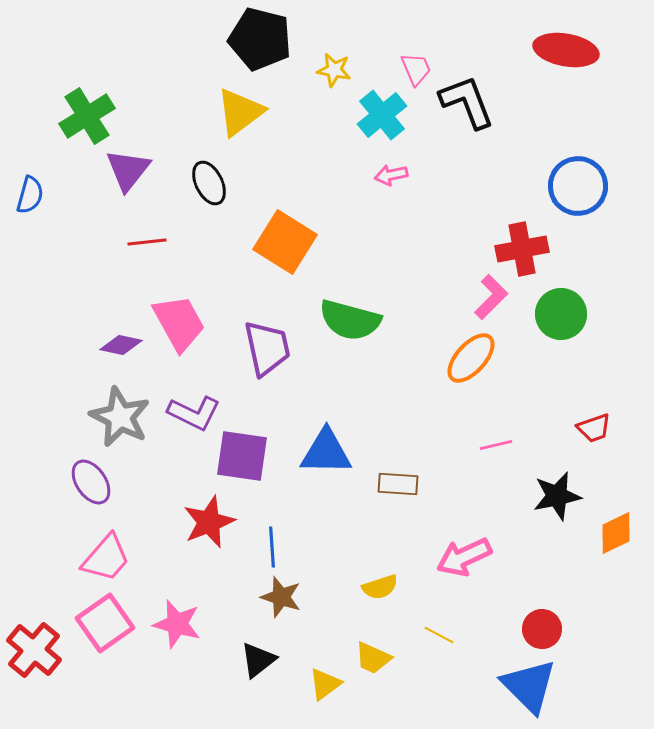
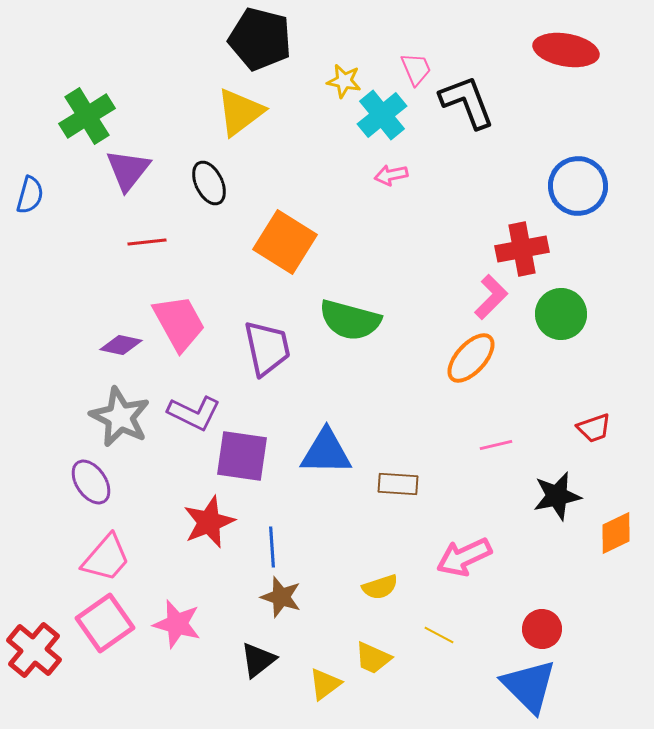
yellow star at (334, 70): moved 10 px right, 11 px down
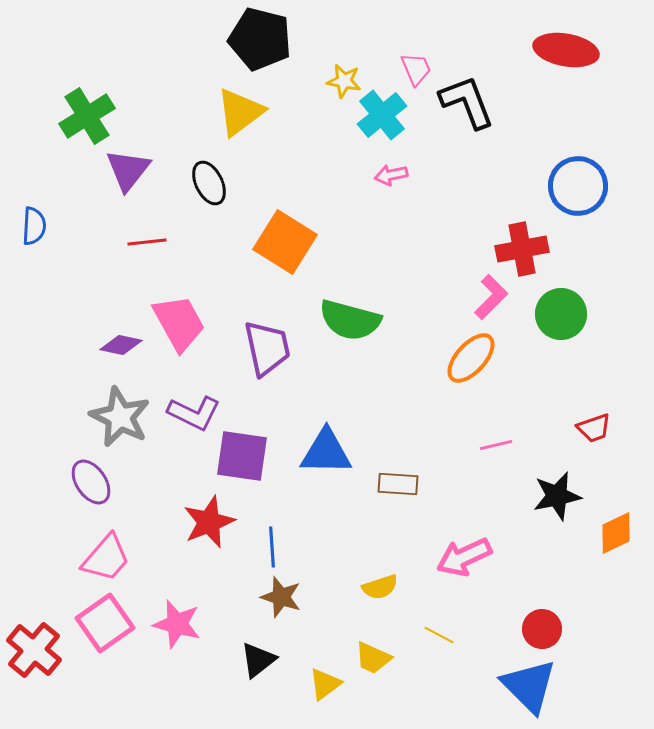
blue semicircle at (30, 195): moved 4 px right, 31 px down; rotated 12 degrees counterclockwise
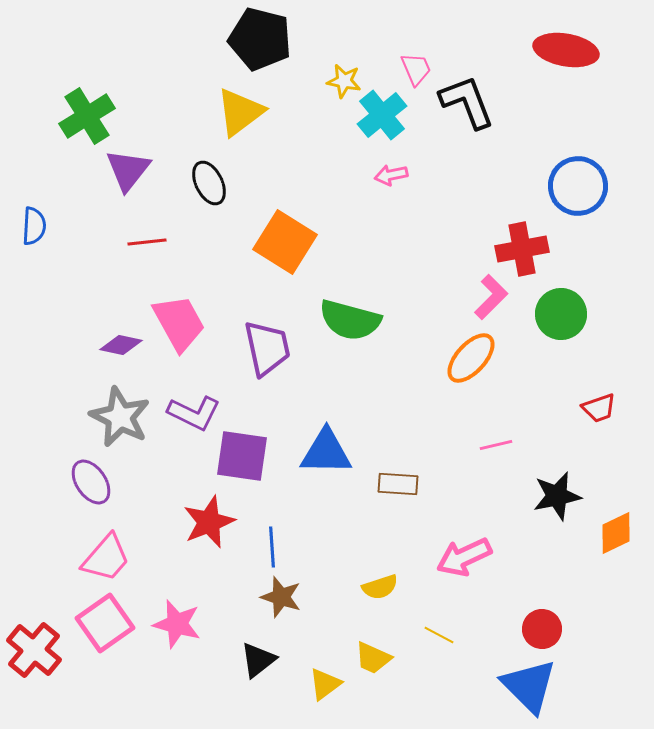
red trapezoid at (594, 428): moved 5 px right, 20 px up
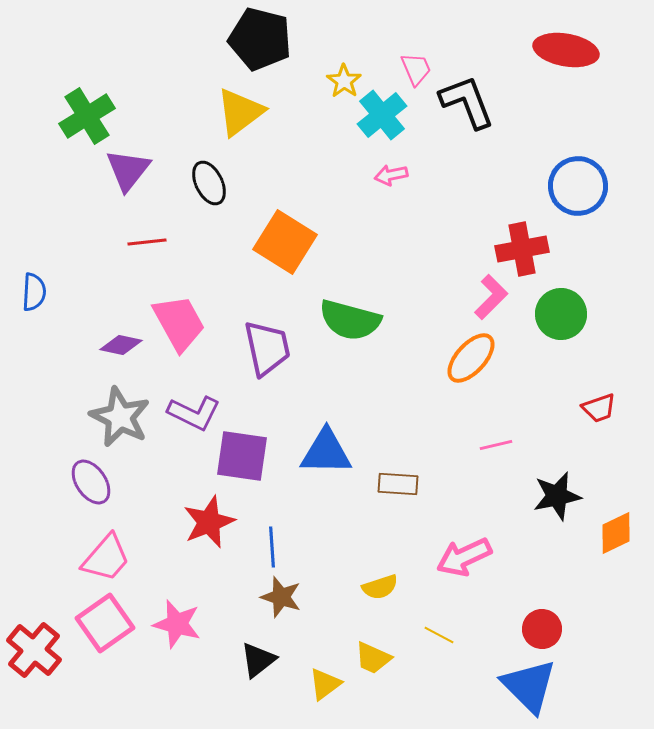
yellow star at (344, 81): rotated 24 degrees clockwise
blue semicircle at (34, 226): moved 66 px down
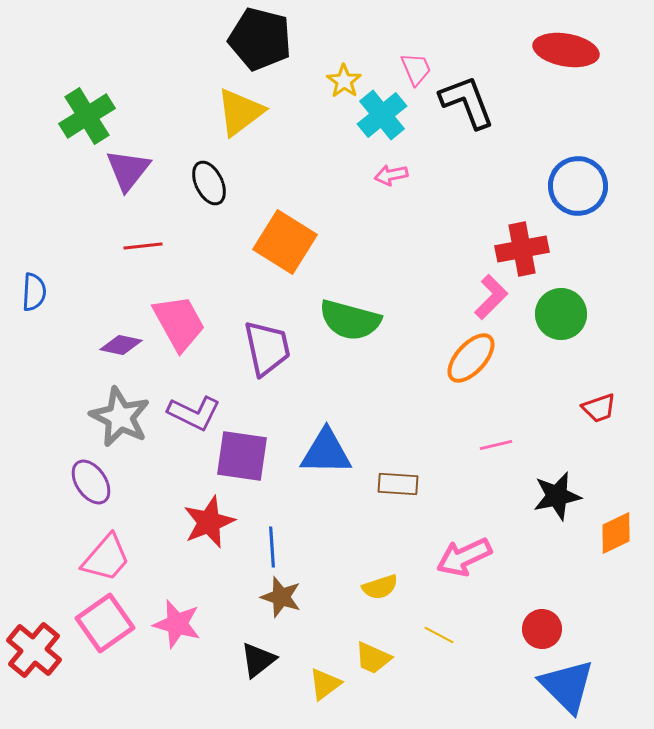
red line at (147, 242): moved 4 px left, 4 px down
blue triangle at (529, 686): moved 38 px right
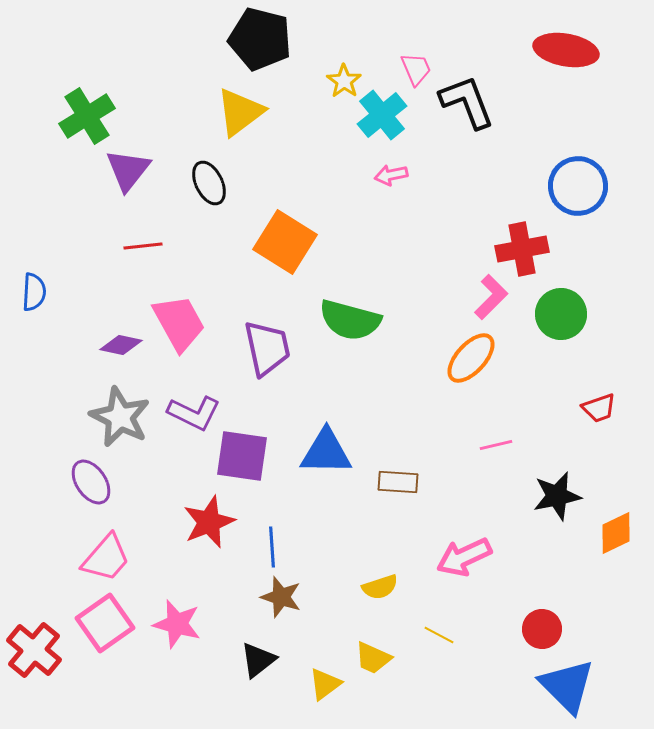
brown rectangle at (398, 484): moved 2 px up
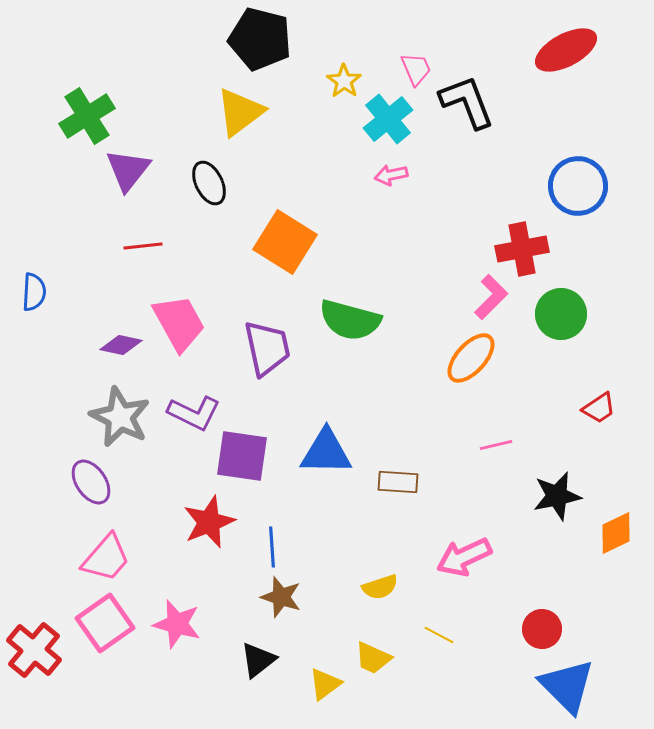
red ellipse at (566, 50): rotated 38 degrees counterclockwise
cyan cross at (382, 115): moved 6 px right, 4 px down
red trapezoid at (599, 408): rotated 15 degrees counterclockwise
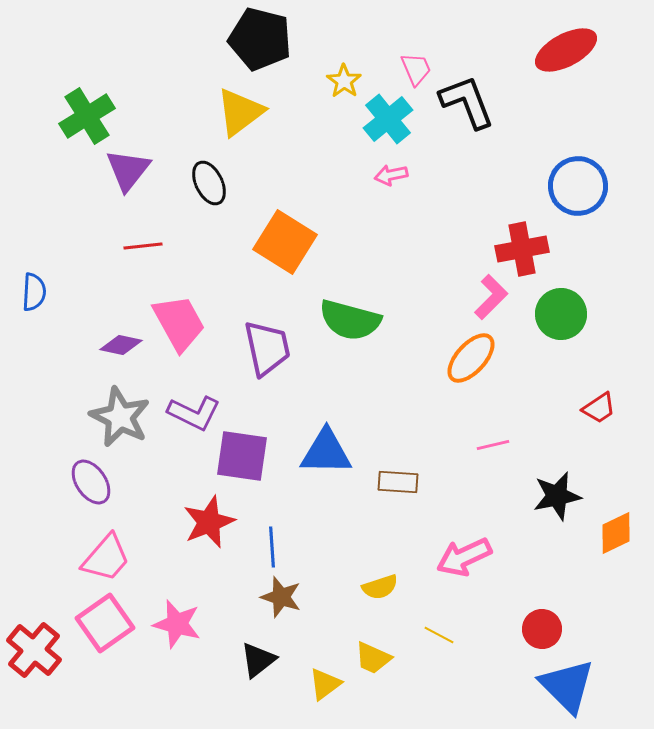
pink line at (496, 445): moved 3 px left
